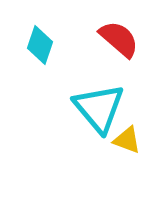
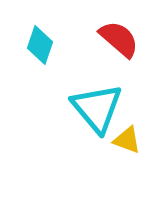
cyan triangle: moved 2 px left
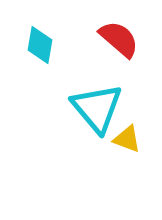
cyan diamond: rotated 9 degrees counterclockwise
yellow triangle: moved 1 px up
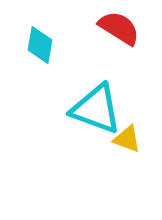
red semicircle: moved 11 px up; rotated 9 degrees counterclockwise
cyan triangle: moved 1 px left, 1 px down; rotated 30 degrees counterclockwise
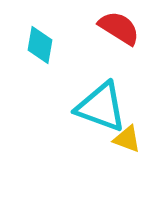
cyan triangle: moved 5 px right, 2 px up
